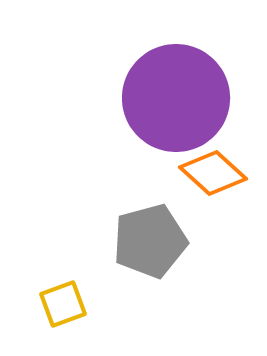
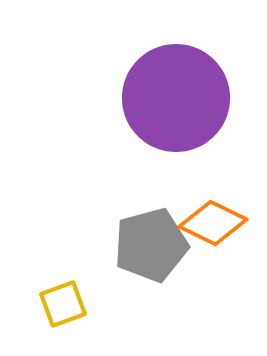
orange diamond: moved 50 px down; rotated 16 degrees counterclockwise
gray pentagon: moved 1 px right, 4 px down
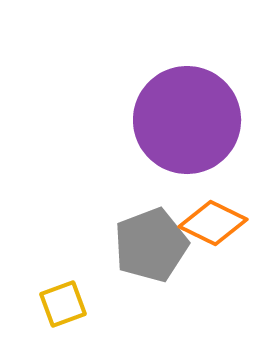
purple circle: moved 11 px right, 22 px down
gray pentagon: rotated 6 degrees counterclockwise
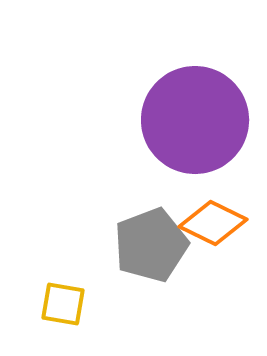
purple circle: moved 8 px right
yellow square: rotated 30 degrees clockwise
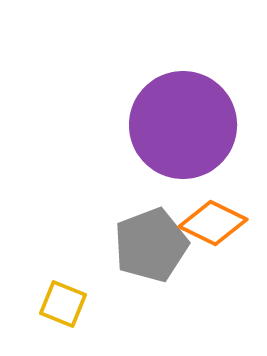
purple circle: moved 12 px left, 5 px down
yellow square: rotated 12 degrees clockwise
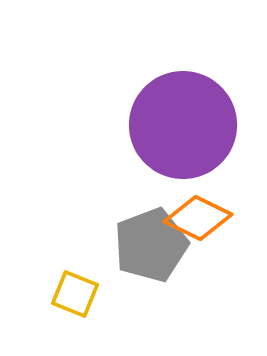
orange diamond: moved 15 px left, 5 px up
yellow square: moved 12 px right, 10 px up
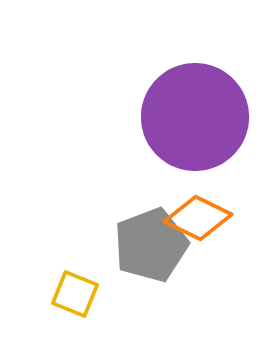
purple circle: moved 12 px right, 8 px up
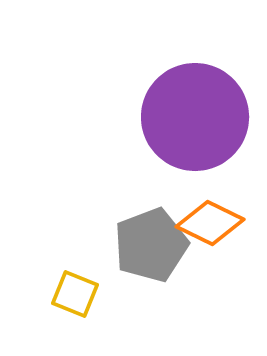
orange diamond: moved 12 px right, 5 px down
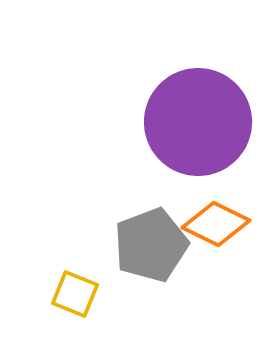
purple circle: moved 3 px right, 5 px down
orange diamond: moved 6 px right, 1 px down
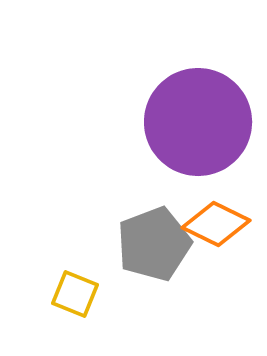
gray pentagon: moved 3 px right, 1 px up
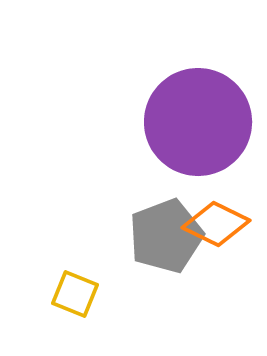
gray pentagon: moved 12 px right, 8 px up
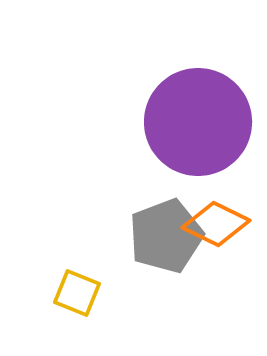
yellow square: moved 2 px right, 1 px up
